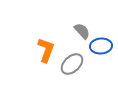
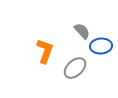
orange L-shape: moved 1 px left, 1 px down
gray ellipse: moved 3 px right, 4 px down
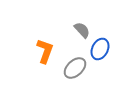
gray semicircle: moved 1 px up
blue ellipse: moved 1 px left, 3 px down; rotated 60 degrees counterclockwise
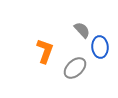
blue ellipse: moved 2 px up; rotated 30 degrees counterclockwise
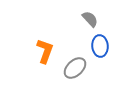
gray semicircle: moved 8 px right, 11 px up
blue ellipse: moved 1 px up
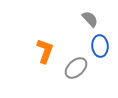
gray ellipse: moved 1 px right
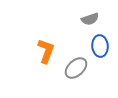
gray semicircle: rotated 114 degrees clockwise
orange L-shape: moved 1 px right
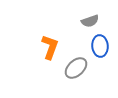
gray semicircle: moved 2 px down
orange L-shape: moved 4 px right, 4 px up
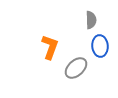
gray semicircle: moved 1 px right, 1 px up; rotated 72 degrees counterclockwise
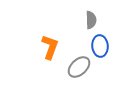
gray ellipse: moved 3 px right, 1 px up
